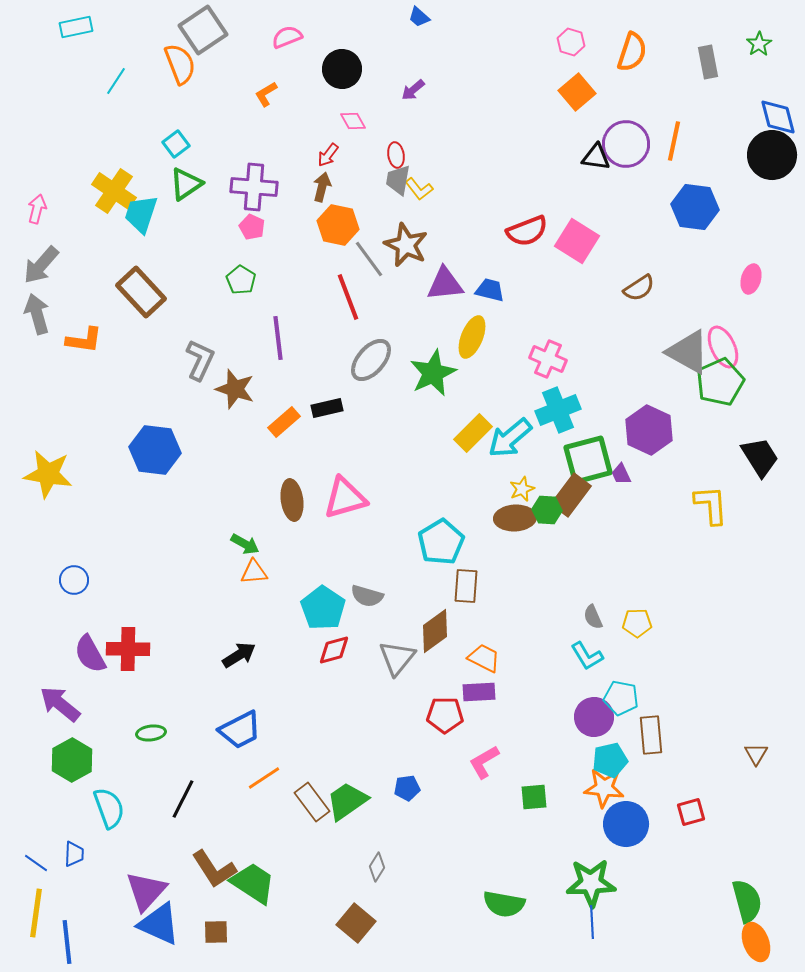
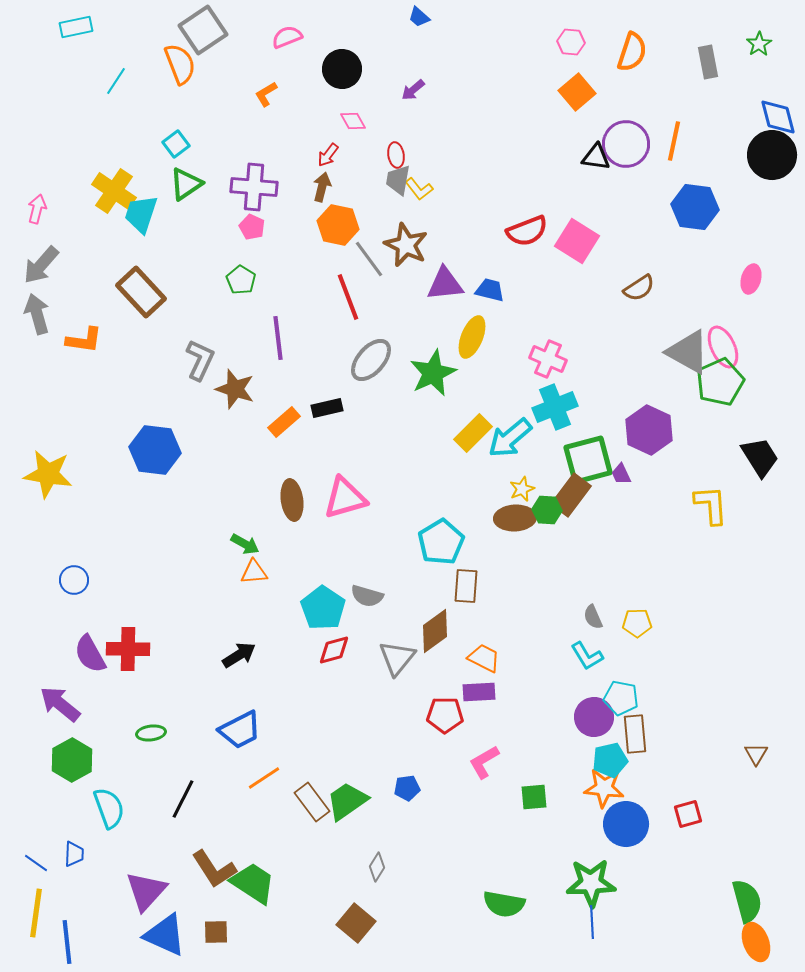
pink hexagon at (571, 42): rotated 12 degrees counterclockwise
cyan cross at (558, 410): moved 3 px left, 3 px up
brown rectangle at (651, 735): moved 16 px left, 1 px up
red square at (691, 812): moved 3 px left, 2 px down
blue triangle at (159, 924): moved 6 px right, 11 px down
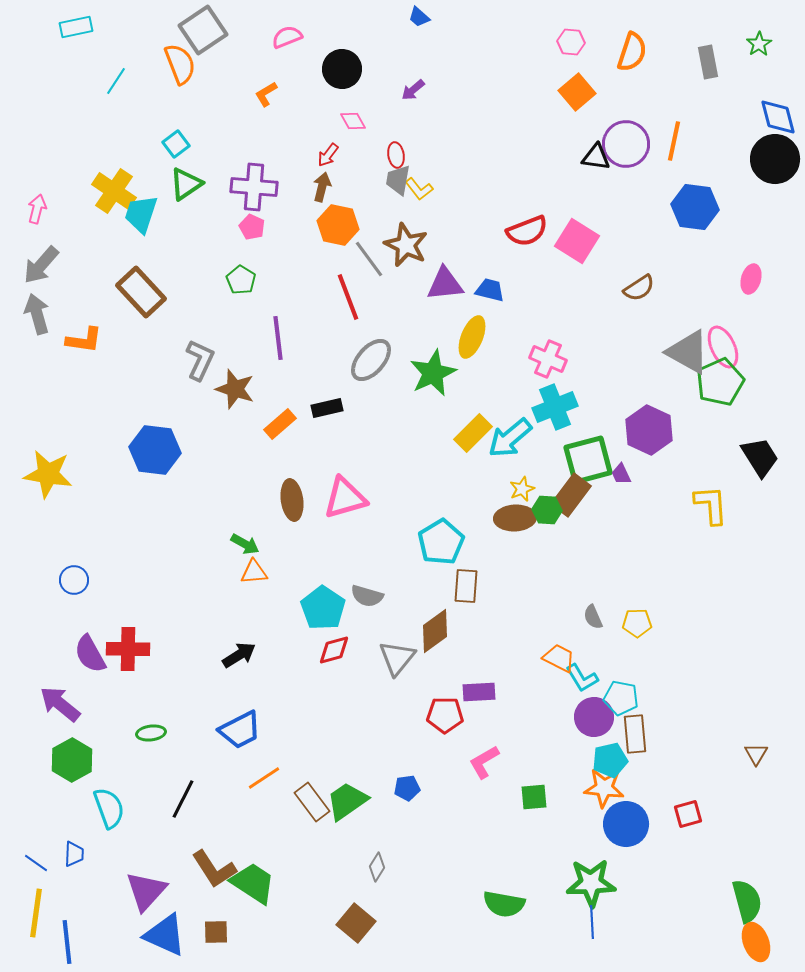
black circle at (772, 155): moved 3 px right, 4 px down
orange rectangle at (284, 422): moved 4 px left, 2 px down
cyan L-shape at (587, 656): moved 5 px left, 22 px down
orange trapezoid at (484, 658): moved 75 px right
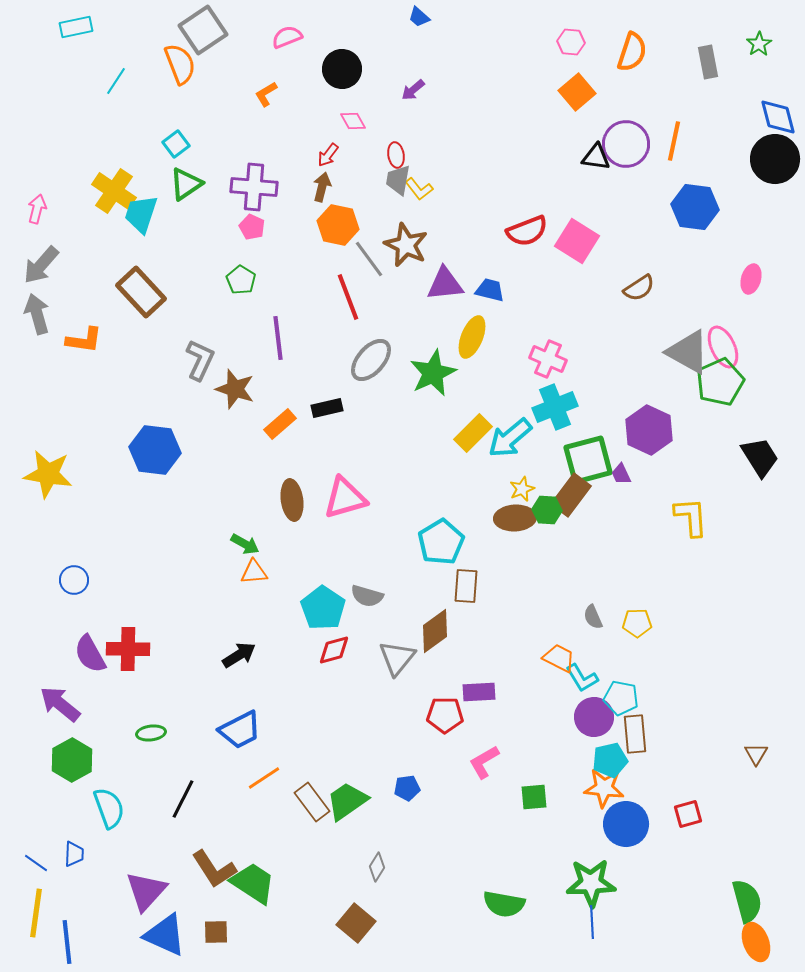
yellow L-shape at (711, 505): moved 20 px left, 12 px down
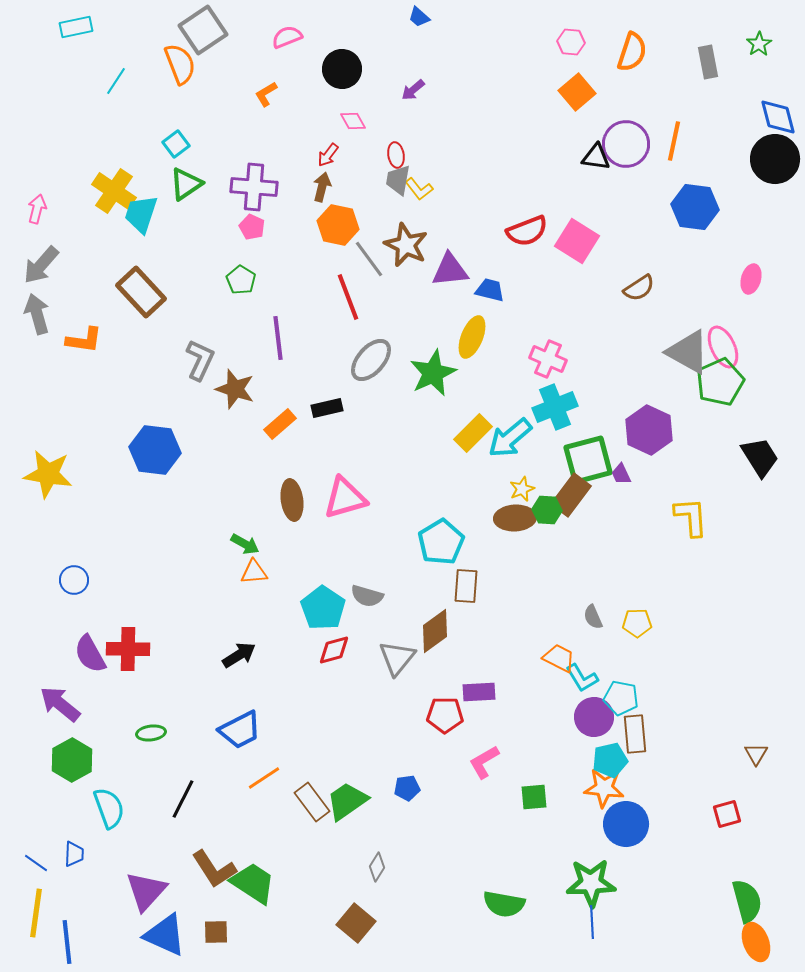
purple triangle at (445, 284): moved 5 px right, 14 px up
red square at (688, 814): moved 39 px right
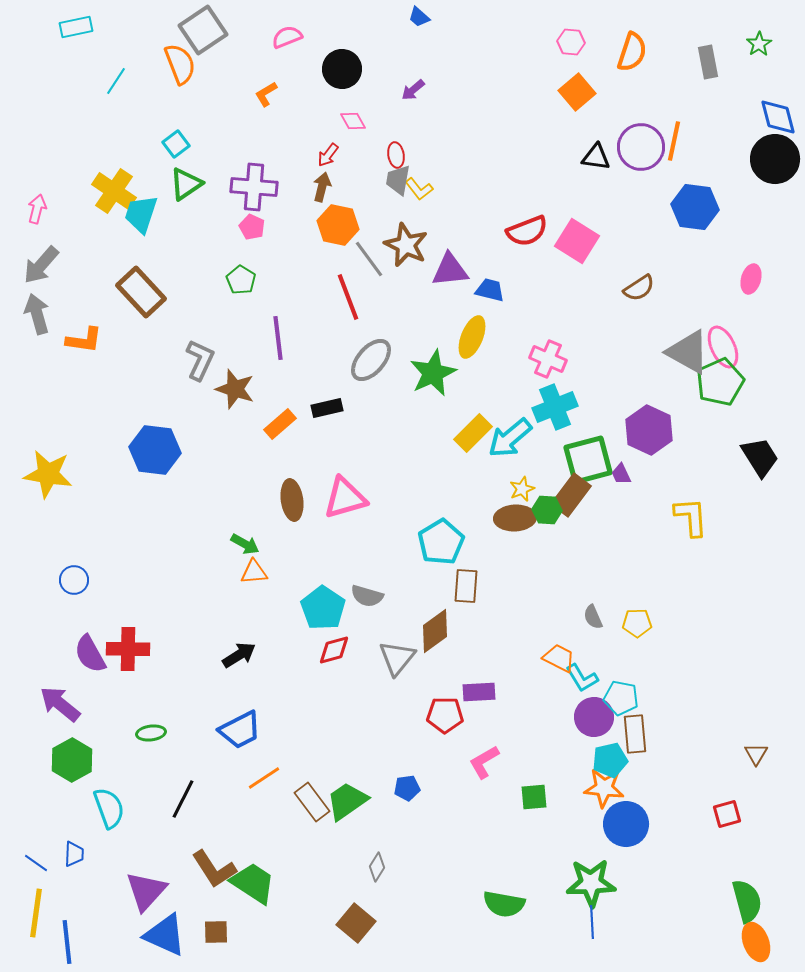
purple circle at (626, 144): moved 15 px right, 3 px down
